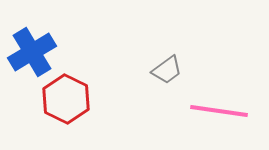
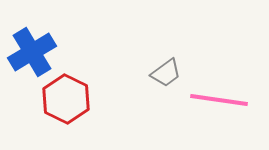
gray trapezoid: moved 1 px left, 3 px down
pink line: moved 11 px up
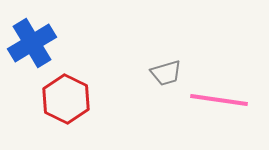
blue cross: moved 9 px up
gray trapezoid: rotated 20 degrees clockwise
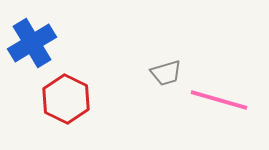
pink line: rotated 8 degrees clockwise
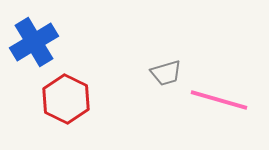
blue cross: moved 2 px right, 1 px up
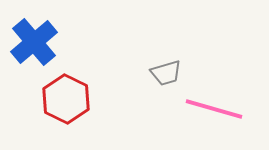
blue cross: rotated 9 degrees counterclockwise
pink line: moved 5 px left, 9 px down
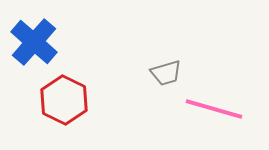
blue cross: rotated 9 degrees counterclockwise
red hexagon: moved 2 px left, 1 px down
